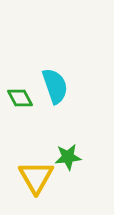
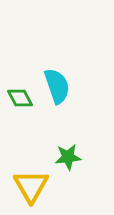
cyan semicircle: moved 2 px right
yellow triangle: moved 5 px left, 9 px down
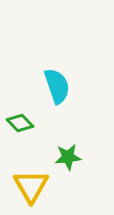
green diamond: moved 25 px down; rotated 16 degrees counterclockwise
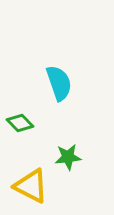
cyan semicircle: moved 2 px right, 3 px up
yellow triangle: rotated 33 degrees counterclockwise
